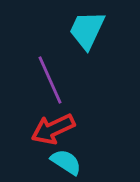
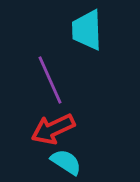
cyan trapezoid: rotated 27 degrees counterclockwise
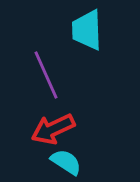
purple line: moved 4 px left, 5 px up
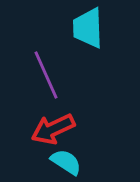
cyan trapezoid: moved 1 px right, 2 px up
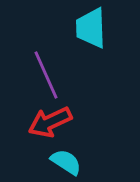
cyan trapezoid: moved 3 px right
red arrow: moved 3 px left, 7 px up
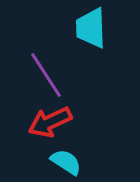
purple line: rotated 9 degrees counterclockwise
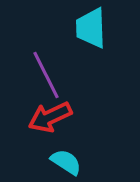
purple line: rotated 6 degrees clockwise
red arrow: moved 5 px up
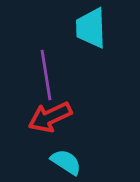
purple line: rotated 18 degrees clockwise
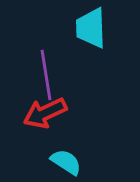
red arrow: moved 5 px left, 4 px up
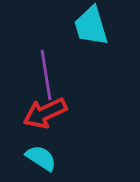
cyan trapezoid: moved 2 px up; rotated 15 degrees counterclockwise
cyan semicircle: moved 25 px left, 4 px up
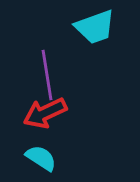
cyan trapezoid: moved 4 px right, 1 px down; rotated 93 degrees counterclockwise
purple line: moved 1 px right
